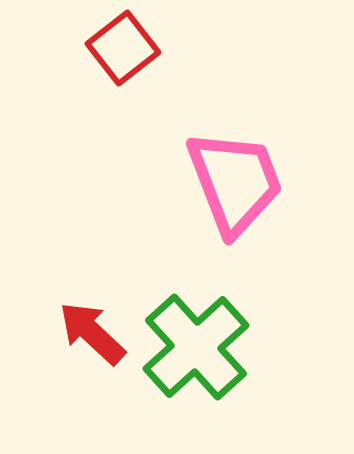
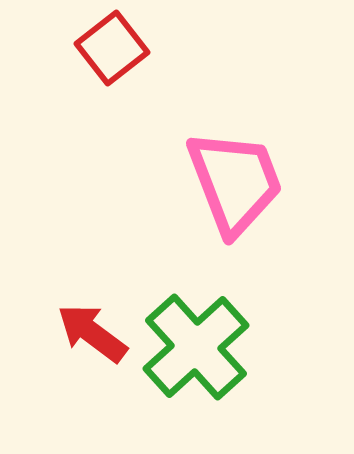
red square: moved 11 px left
red arrow: rotated 6 degrees counterclockwise
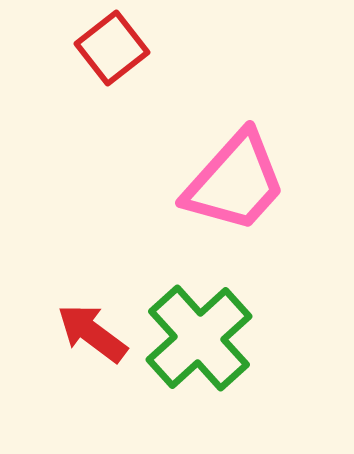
pink trapezoid: rotated 63 degrees clockwise
green cross: moved 3 px right, 9 px up
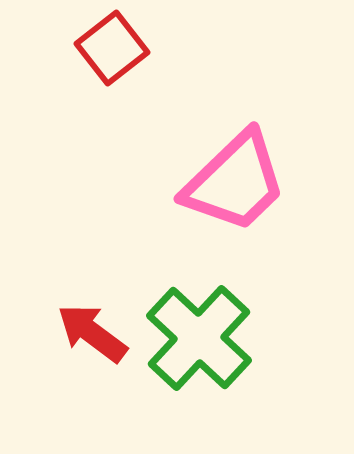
pink trapezoid: rotated 4 degrees clockwise
green cross: rotated 5 degrees counterclockwise
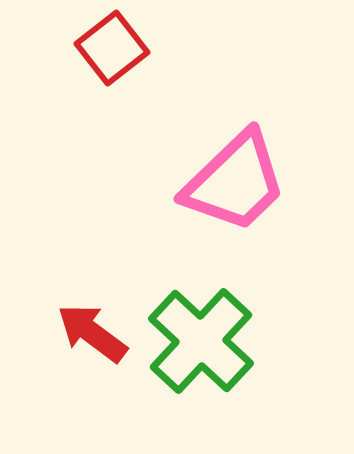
green cross: moved 2 px right, 3 px down
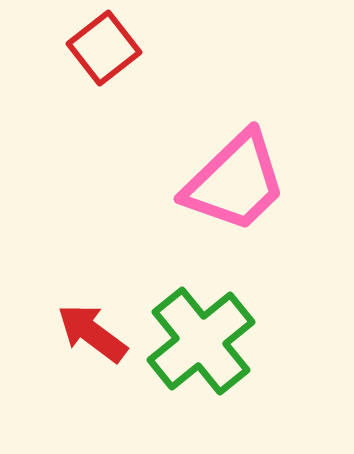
red square: moved 8 px left
green cross: rotated 8 degrees clockwise
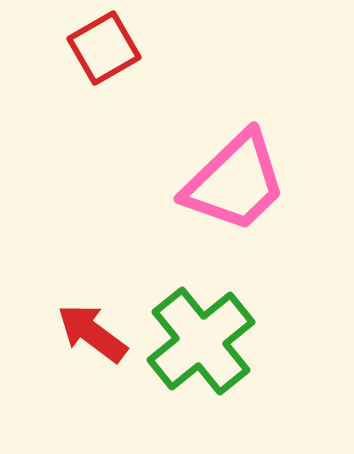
red square: rotated 8 degrees clockwise
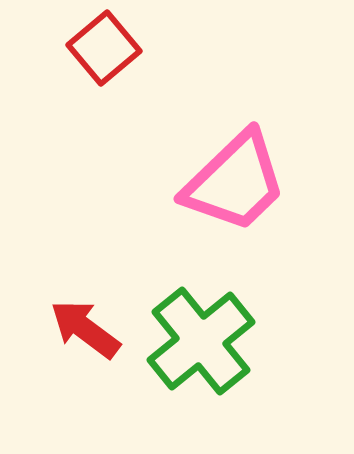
red square: rotated 10 degrees counterclockwise
red arrow: moved 7 px left, 4 px up
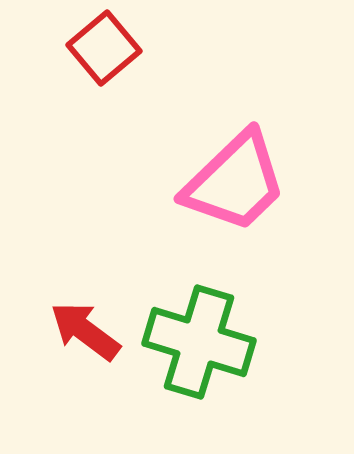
red arrow: moved 2 px down
green cross: moved 2 px left, 1 px down; rotated 34 degrees counterclockwise
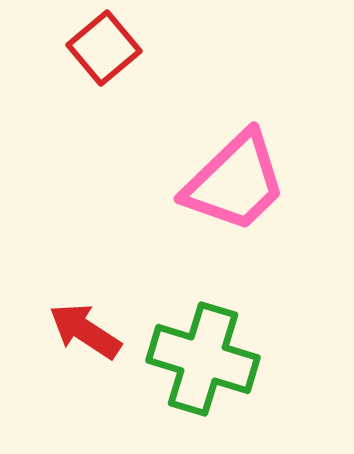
red arrow: rotated 4 degrees counterclockwise
green cross: moved 4 px right, 17 px down
